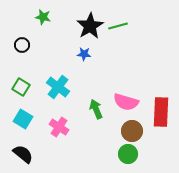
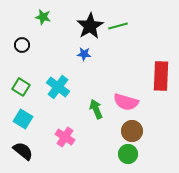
red rectangle: moved 36 px up
pink cross: moved 6 px right, 10 px down
black semicircle: moved 3 px up
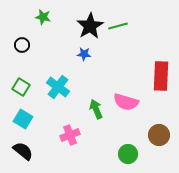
brown circle: moved 27 px right, 4 px down
pink cross: moved 5 px right, 2 px up; rotated 36 degrees clockwise
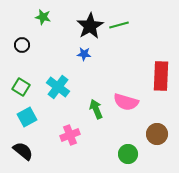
green line: moved 1 px right, 1 px up
cyan square: moved 4 px right, 2 px up; rotated 30 degrees clockwise
brown circle: moved 2 px left, 1 px up
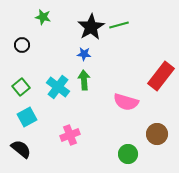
black star: moved 1 px right, 1 px down
red rectangle: rotated 36 degrees clockwise
green square: rotated 18 degrees clockwise
green arrow: moved 12 px left, 29 px up; rotated 18 degrees clockwise
black semicircle: moved 2 px left, 2 px up
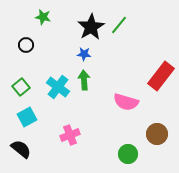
green line: rotated 36 degrees counterclockwise
black circle: moved 4 px right
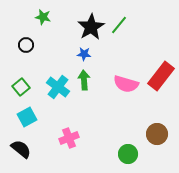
pink semicircle: moved 18 px up
pink cross: moved 1 px left, 3 px down
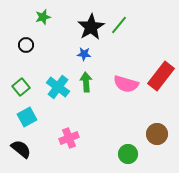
green star: rotated 28 degrees counterclockwise
green arrow: moved 2 px right, 2 px down
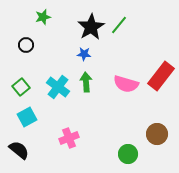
black semicircle: moved 2 px left, 1 px down
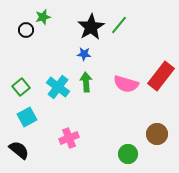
black circle: moved 15 px up
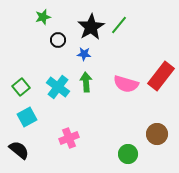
black circle: moved 32 px right, 10 px down
